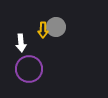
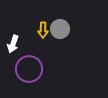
gray circle: moved 4 px right, 2 px down
white arrow: moved 8 px left, 1 px down; rotated 24 degrees clockwise
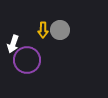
gray circle: moved 1 px down
purple circle: moved 2 px left, 9 px up
